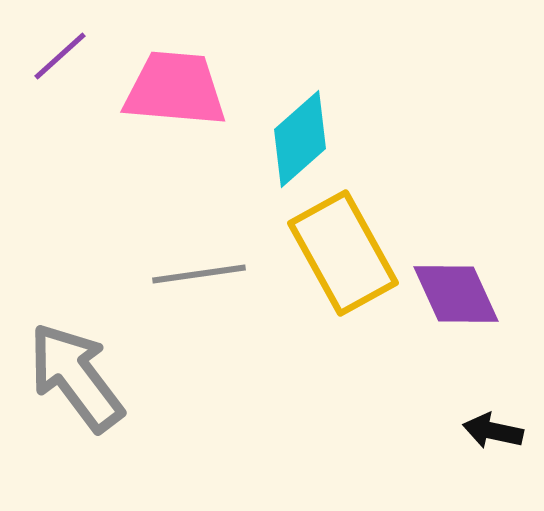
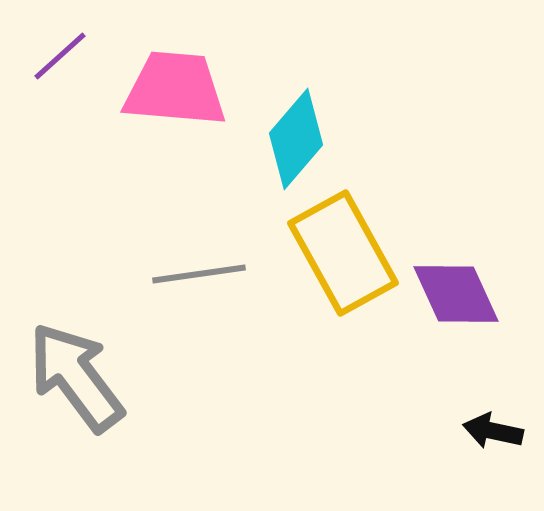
cyan diamond: moved 4 px left; rotated 8 degrees counterclockwise
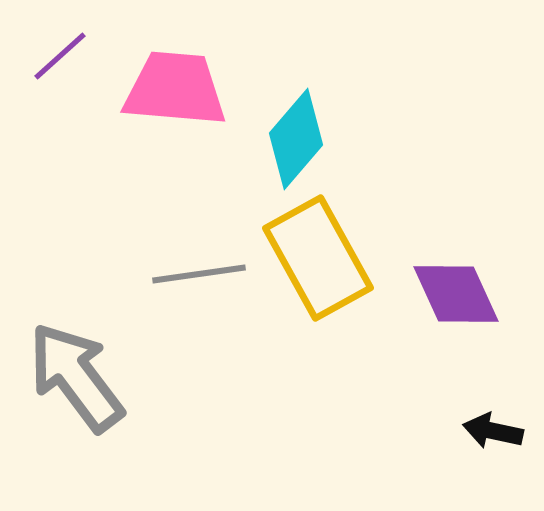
yellow rectangle: moved 25 px left, 5 px down
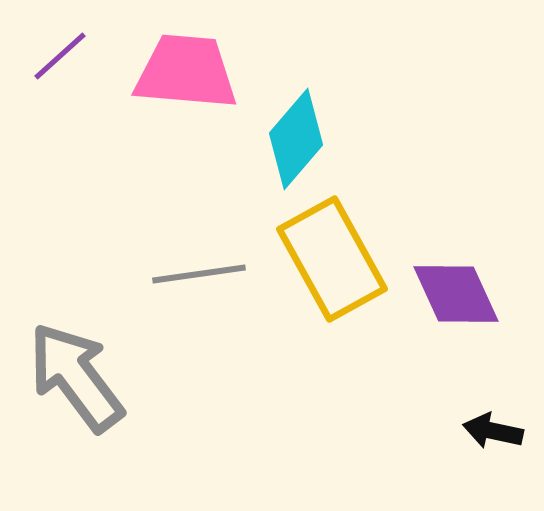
pink trapezoid: moved 11 px right, 17 px up
yellow rectangle: moved 14 px right, 1 px down
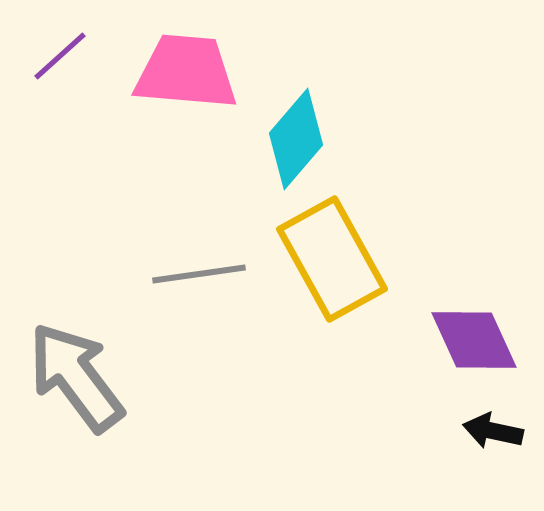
purple diamond: moved 18 px right, 46 px down
